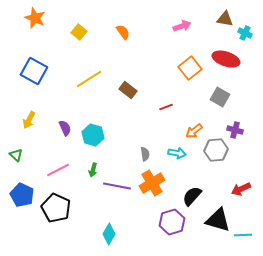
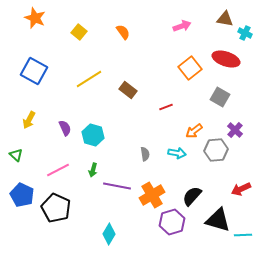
purple cross: rotated 28 degrees clockwise
orange cross: moved 12 px down
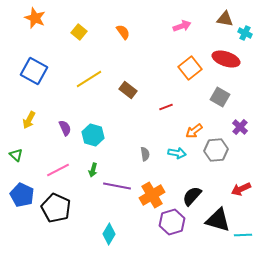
purple cross: moved 5 px right, 3 px up
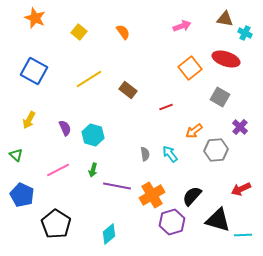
cyan arrow: moved 7 px left, 1 px down; rotated 138 degrees counterclockwise
black pentagon: moved 16 px down; rotated 8 degrees clockwise
cyan diamond: rotated 20 degrees clockwise
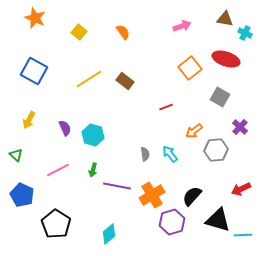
brown rectangle: moved 3 px left, 9 px up
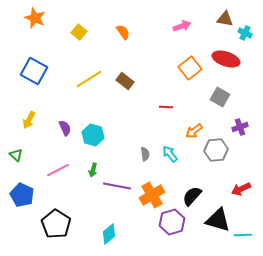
red line: rotated 24 degrees clockwise
purple cross: rotated 28 degrees clockwise
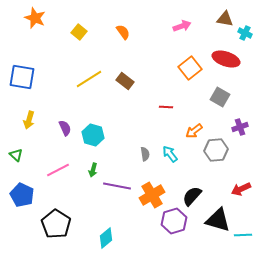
blue square: moved 12 px left, 6 px down; rotated 20 degrees counterclockwise
yellow arrow: rotated 12 degrees counterclockwise
purple hexagon: moved 2 px right, 1 px up
cyan diamond: moved 3 px left, 4 px down
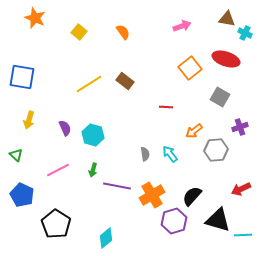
brown triangle: moved 2 px right
yellow line: moved 5 px down
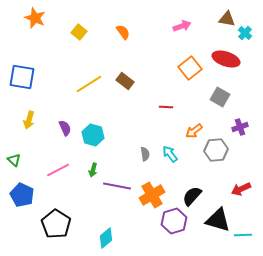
cyan cross: rotated 16 degrees clockwise
green triangle: moved 2 px left, 5 px down
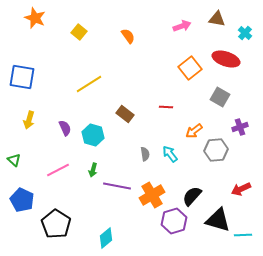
brown triangle: moved 10 px left
orange semicircle: moved 5 px right, 4 px down
brown rectangle: moved 33 px down
blue pentagon: moved 5 px down
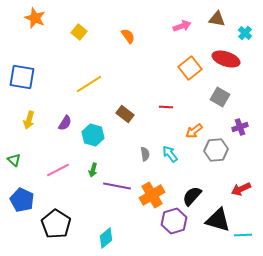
purple semicircle: moved 5 px up; rotated 56 degrees clockwise
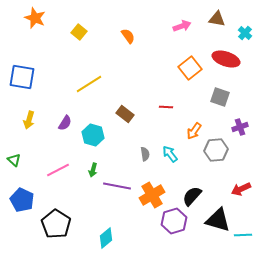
gray square: rotated 12 degrees counterclockwise
orange arrow: rotated 18 degrees counterclockwise
